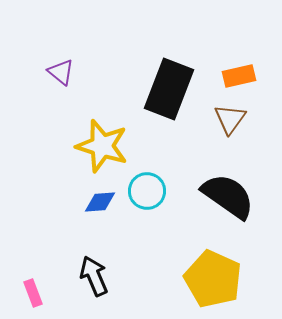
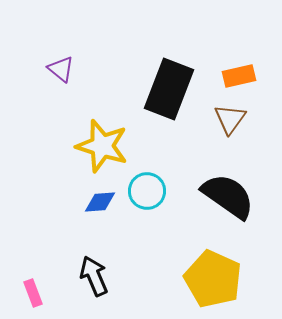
purple triangle: moved 3 px up
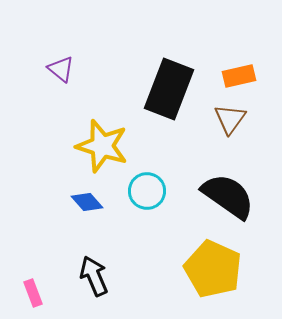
blue diamond: moved 13 px left; rotated 52 degrees clockwise
yellow pentagon: moved 10 px up
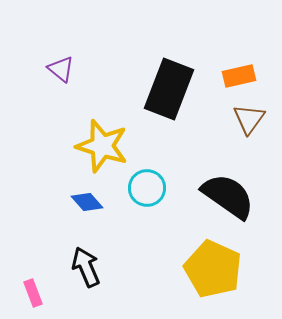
brown triangle: moved 19 px right
cyan circle: moved 3 px up
black arrow: moved 8 px left, 9 px up
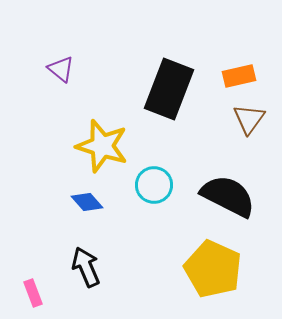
cyan circle: moved 7 px right, 3 px up
black semicircle: rotated 8 degrees counterclockwise
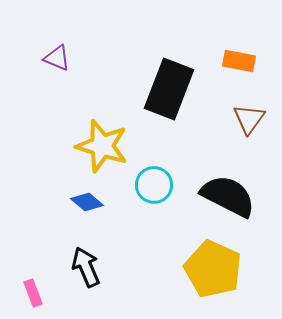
purple triangle: moved 4 px left, 11 px up; rotated 16 degrees counterclockwise
orange rectangle: moved 15 px up; rotated 24 degrees clockwise
blue diamond: rotated 8 degrees counterclockwise
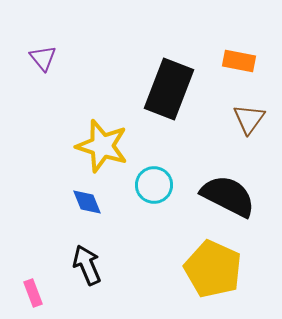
purple triangle: moved 14 px left; rotated 28 degrees clockwise
blue diamond: rotated 28 degrees clockwise
black arrow: moved 1 px right, 2 px up
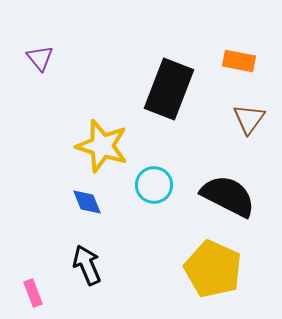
purple triangle: moved 3 px left
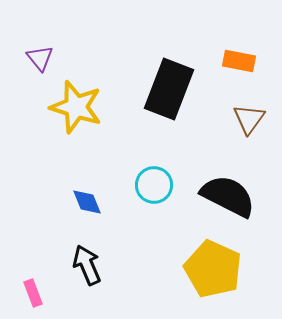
yellow star: moved 26 px left, 39 px up
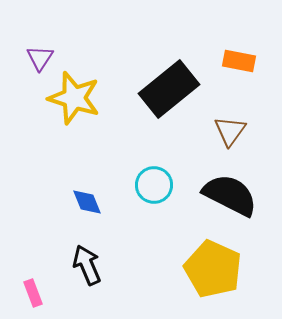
purple triangle: rotated 12 degrees clockwise
black rectangle: rotated 30 degrees clockwise
yellow star: moved 2 px left, 9 px up
brown triangle: moved 19 px left, 12 px down
black semicircle: moved 2 px right, 1 px up
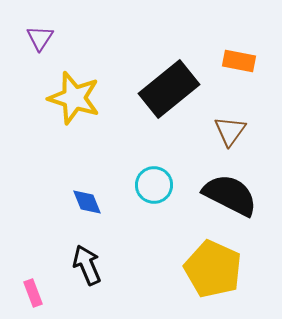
purple triangle: moved 20 px up
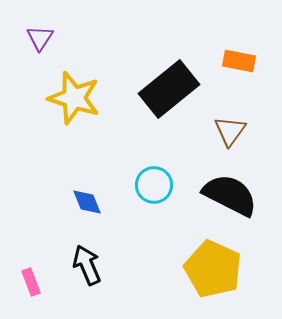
pink rectangle: moved 2 px left, 11 px up
